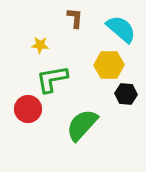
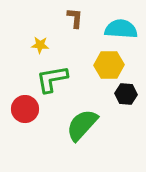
cyan semicircle: rotated 36 degrees counterclockwise
red circle: moved 3 px left
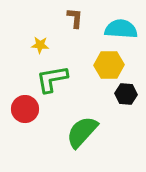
green semicircle: moved 7 px down
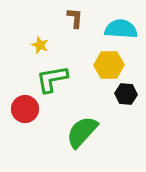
yellow star: rotated 18 degrees clockwise
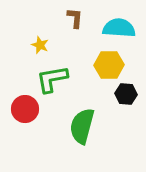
cyan semicircle: moved 2 px left, 1 px up
green semicircle: moved 6 px up; rotated 27 degrees counterclockwise
